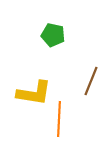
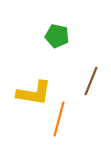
green pentagon: moved 4 px right, 1 px down
orange line: rotated 12 degrees clockwise
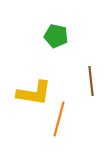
green pentagon: moved 1 px left
brown line: rotated 28 degrees counterclockwise
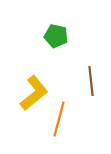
yellow L-shape: rotated 48 degrees counterclockwise
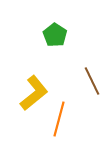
green pentagon: moved 1 px left, 1 px up; rotated 20 degrees clockwise
brown line: moved 1 px right; rotated 20 degrees counterclockwise
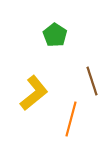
brown line: rotated 8 degrees clockwise
orange line: moved 12 px right
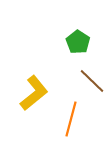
green pentagon: moved 23 px right, 7 px down
brown line: rotated 28 degrees counterclockwise
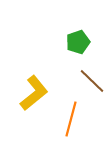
green pentagon: rotated 20 degrees clockwise
